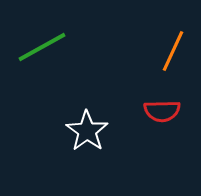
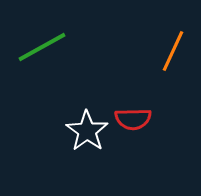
red semicircle: moved 29 px left, 8 px down
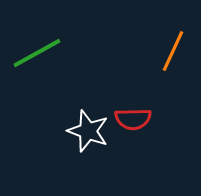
green line: moved 5 px left, 6 px down
white star: moved 1 px right; rotated 15 degrees counterclockwise
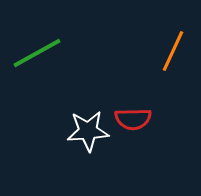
white star: rotated 24 degrees counterclockwise
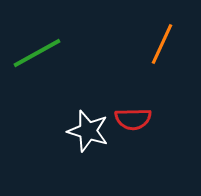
orange line: moved 11 px left, 7 px up
white star: rotated 21 degrees clockwise
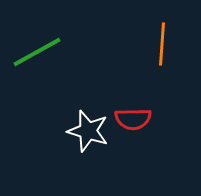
orange line: rotated 21 degrees counterclockwise
green line: moved 1 px up
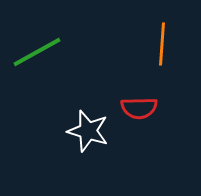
red semicircle: moved 6 px right, 11 px up
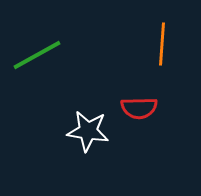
green line: moved 3 px down
white star: rotated 9 degrees counterclockwise
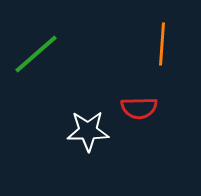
green line: moved 1 px left, 1 px up; rotated 12 degrees counterclockwise
white star: rotated 9 degrees counterclockwise
